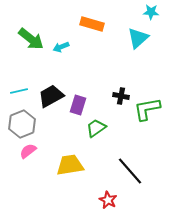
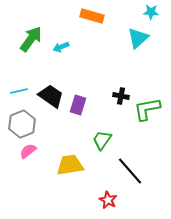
orange rectangle: moved 8 px up
green arrow: rotated 92 degrees counterclockwise
black trapezoid: rotated 64 degrees clockwise
green trapezoid: moved 6 px right, 12 px down; rotated 20 degrees counterclockwise
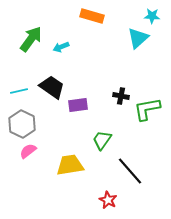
cyan star: moved 1 px right, 4 px down
black trapezoid: moved 1 px right, 9 px up
purple rectangle: rotated 66 degrees clockwise
gray hexagon: rotated 12 degrees counterclockwise
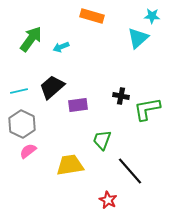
black trapezoid: rotated 76 degrees counterclockwise
green trapezoid: rotated 15 degrees counterclockwise
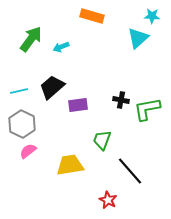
black cross: moved 4 px down
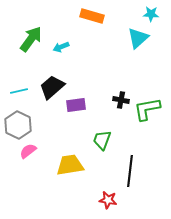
cyan star: moved 1 px left, 2 px up
purple rectangle: moved 2 px left
gray hexagon: moved 4 px left, 1 px down
black line: rotated 48 degrees clockwise
red star: rotated 18 degrees counterclockwise
